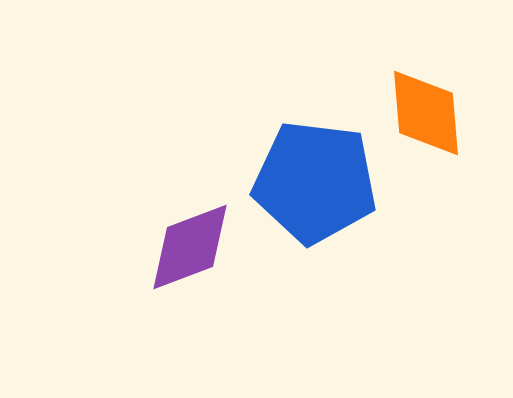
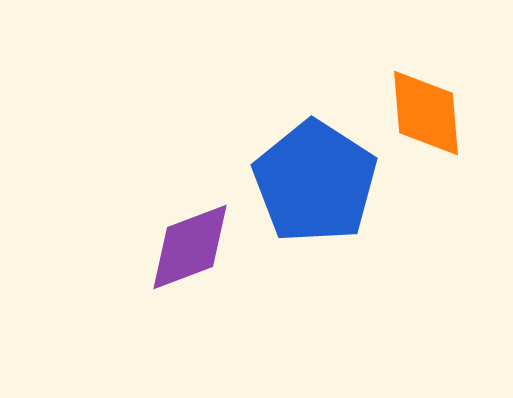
blue pentagon: rotated 26 degrees clockwise
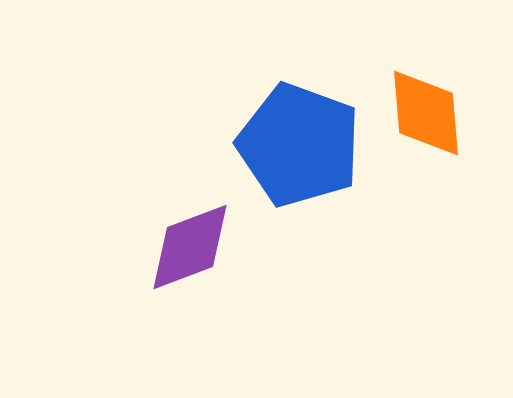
blue pentagon: moved 16 px left, 37 px up; rotated 13 degrees counterclockwise
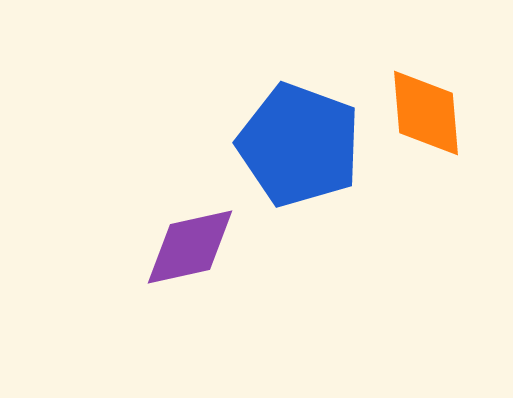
purple diamond: rotated 8 degrees clockwise
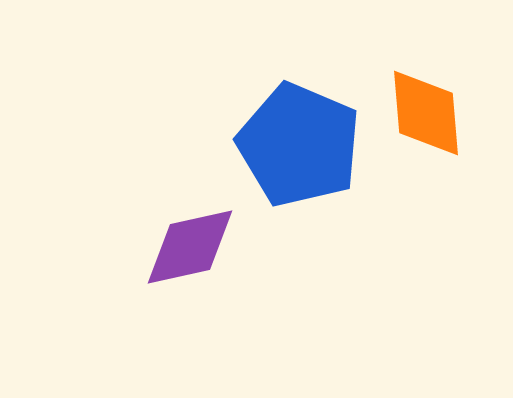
blue pentagon: rotated 3 degrees clockwise
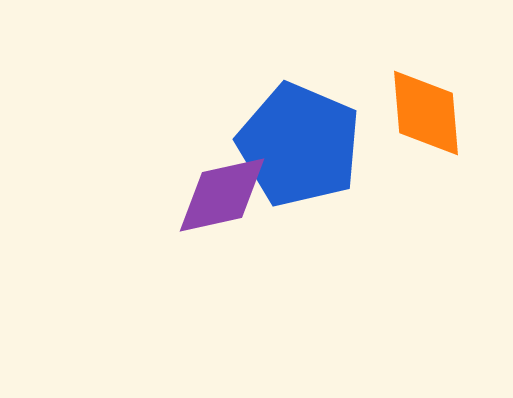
purple diamond: moved 32 px right, 52 px up
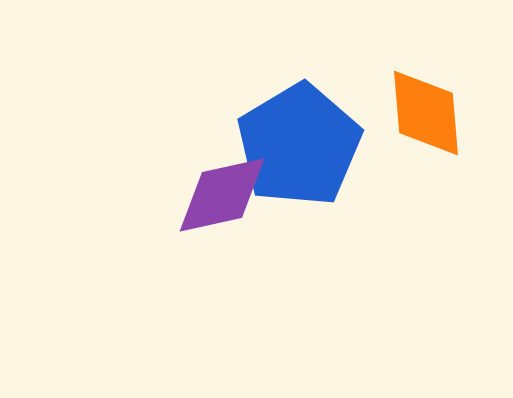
blue pentagon: rotated 18 degrees clockwise
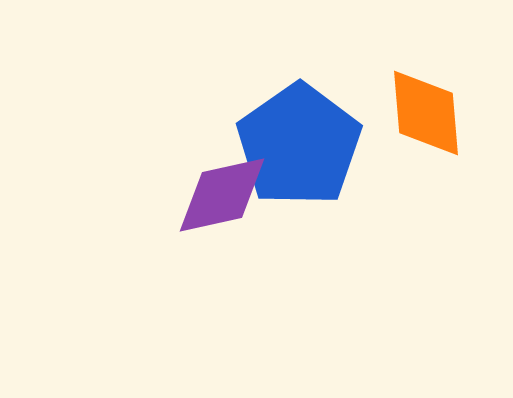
blue pentagon: rotated 4 degrees counterclockwise
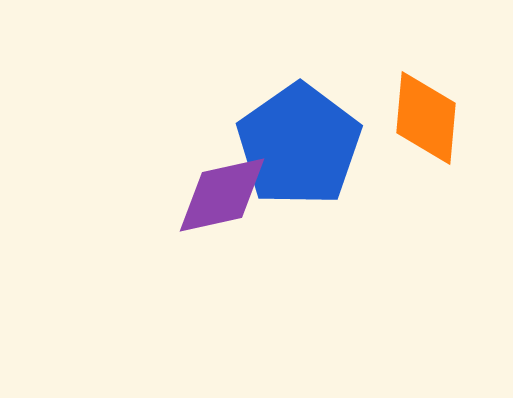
orange diamond: moved 5 px down; rotated 10 degrees clockwise
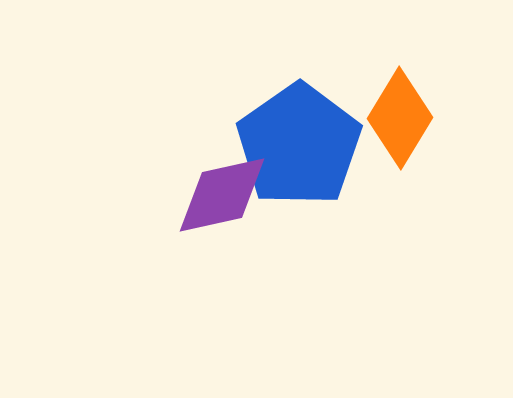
orange diamond: moved 26 px left; rotated 26 degrees clockwise
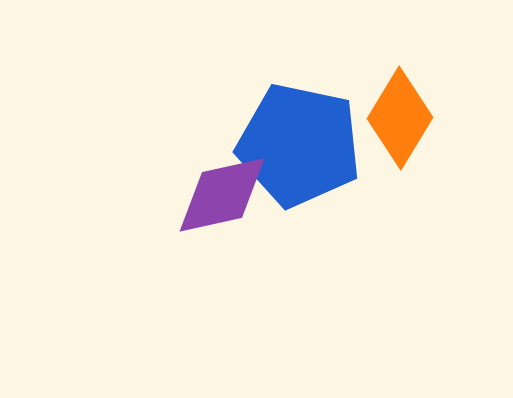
blue pentagon: rotated 25 degrees counterclockwise
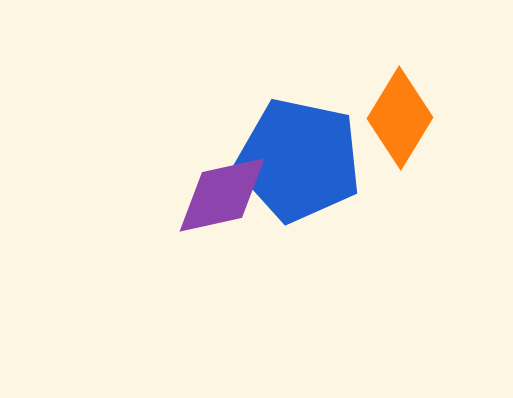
blue pentagon: moved 15 px down
